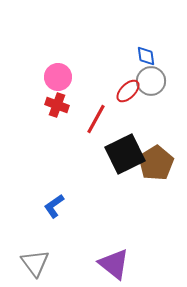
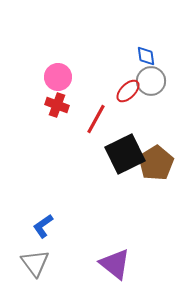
blue L-shape: moved 11 px left, 20 px down
purple triangle: moved 1 px right
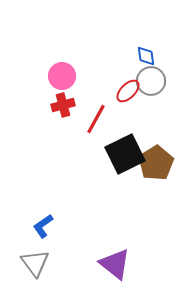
pink circle: moved 4 px right, 1 px up
red cross: moved 6 px right; rotated 35 degrees counterclockwise
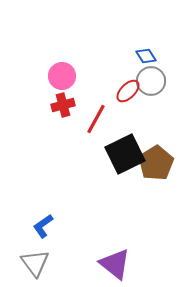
blue diamond: rotated 25 degrees counterclockwise
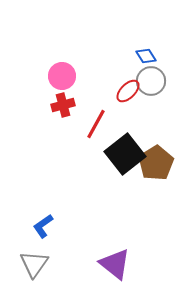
red line: moved 5 px down
black square: rotated 12 degrees counterclockwise
gray triangle: moved 1 px left, 1 px down; rotated 12 degrees clockwise
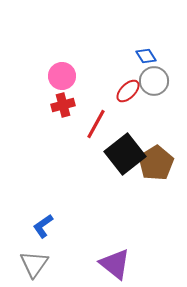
gray circle: moved 3 px right
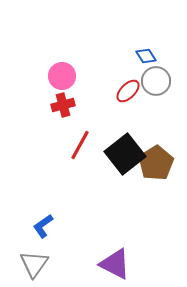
gray circle: moved 2 px right
red line: moved 16 px left, 21 px down
purple triangle: rotated 12 degrees counterclockwise
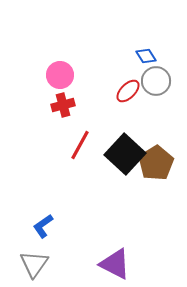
pink circle: moved 2 px left, 1 px up
black square: rotated 9 degrees counterclockwise
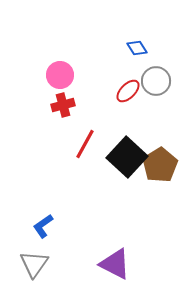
blue diamond: moved 9 px left, 8 px up
red line: moved 5 px right, 1 px up
black square: moved 2 px right, 3 px down
brown pentagon: moved 4 px right, 2 px down
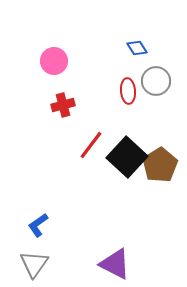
pink circle: moved 6 px left, 14 px up
red ellipse: rotated 50 degrees counterclockwise
red line: moved 6 px right, 1 px down; rotated 8 degrees clockwise
blue L-shape: moved 5 px left, 1 px up
